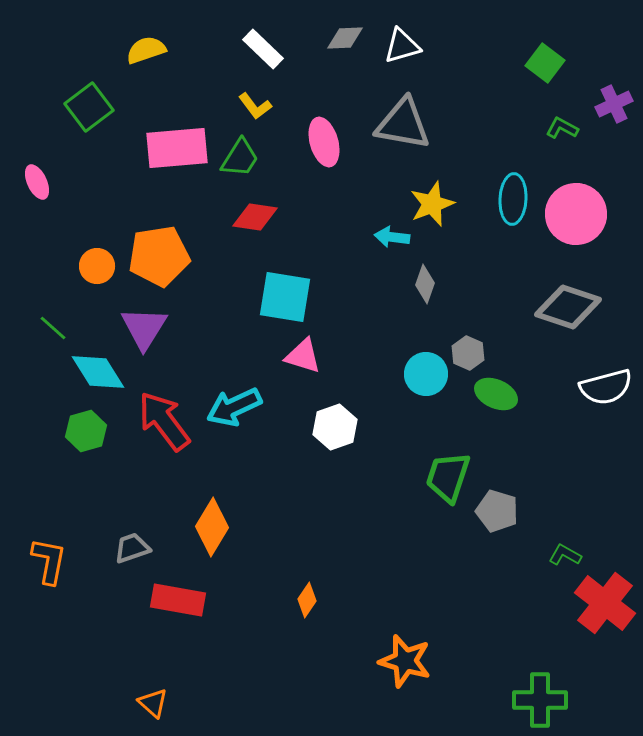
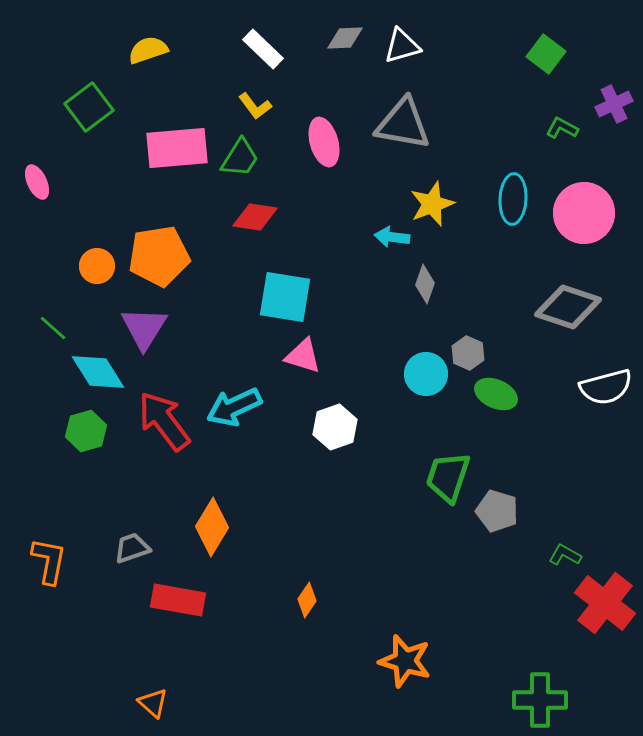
yellow semicircle at (146, 50): moved 2 px right
green square at (545, 63): moved 1 px right, 9 px up
pink circle at (576, 214): moved 8 px right, 1 px up
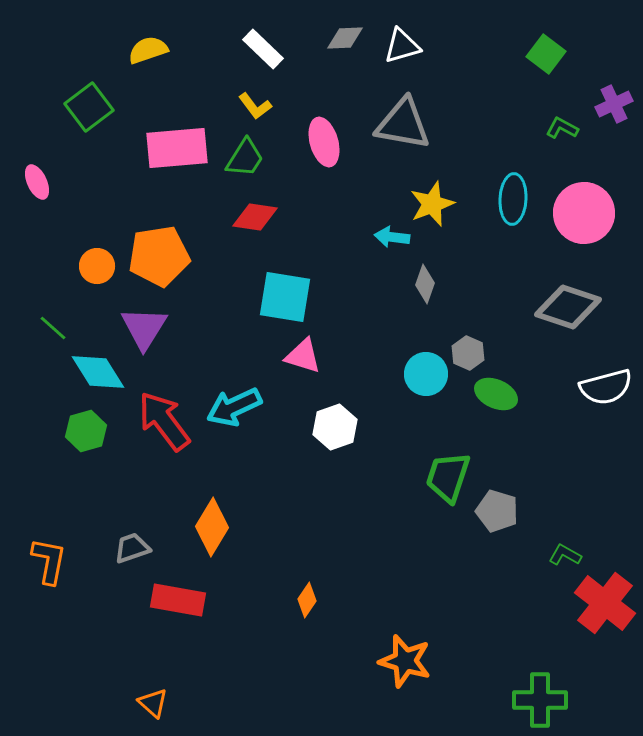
green trapezoid at (240, 158): moved 5 px right
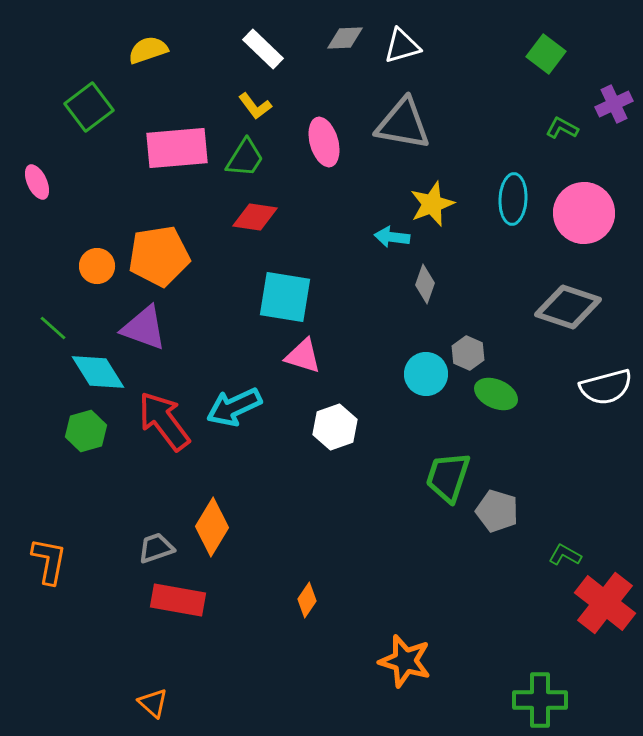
purple triangle at (144, 328): rotated 42 degrees counterclockwise
gray trapezoid at (132, 548): moved 24 px right
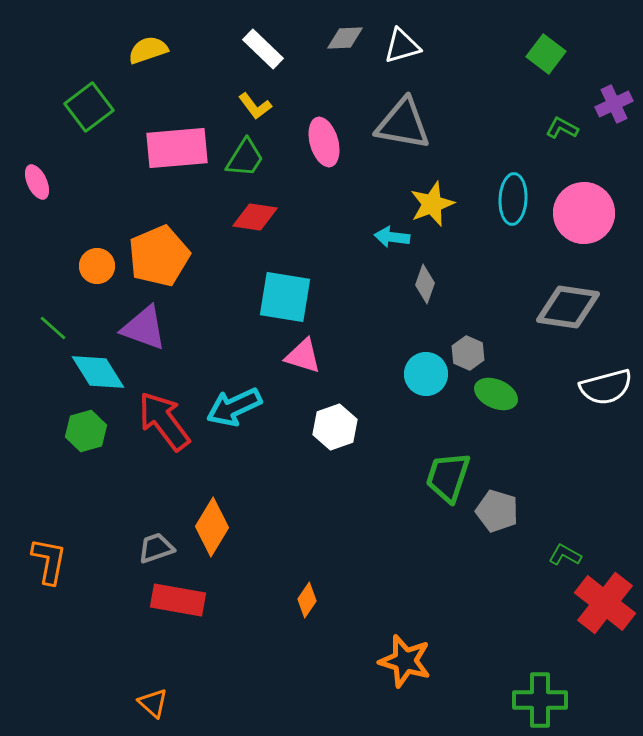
orange pentagon at (159, 256): rotated 14 degrees counterclockwise
gray diamond at (568, 307): rotated 10 degrees counterclockwise
